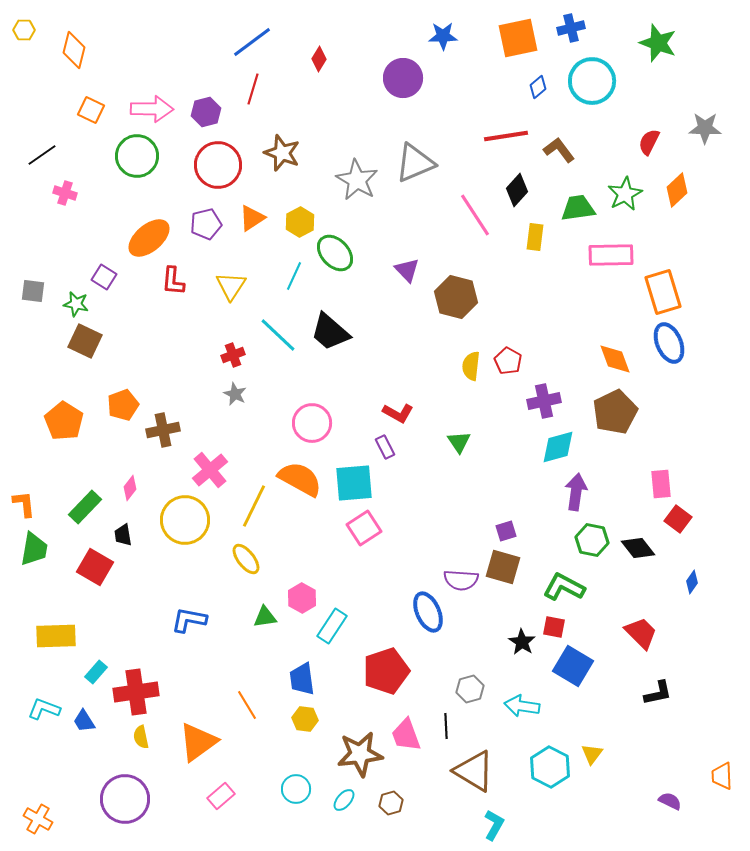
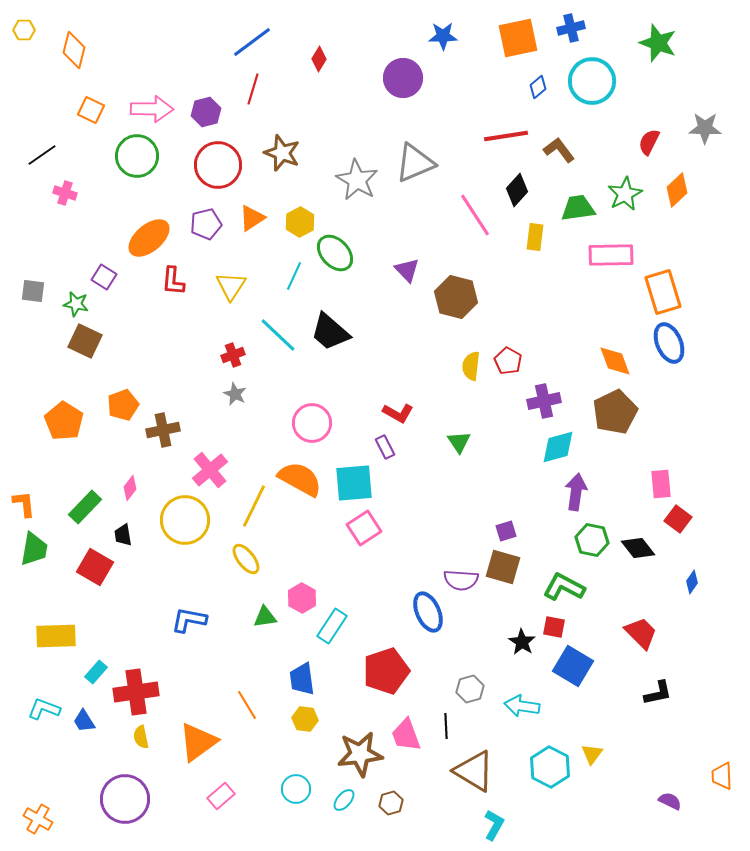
orange diamond at (615, 359): moved 2 px down
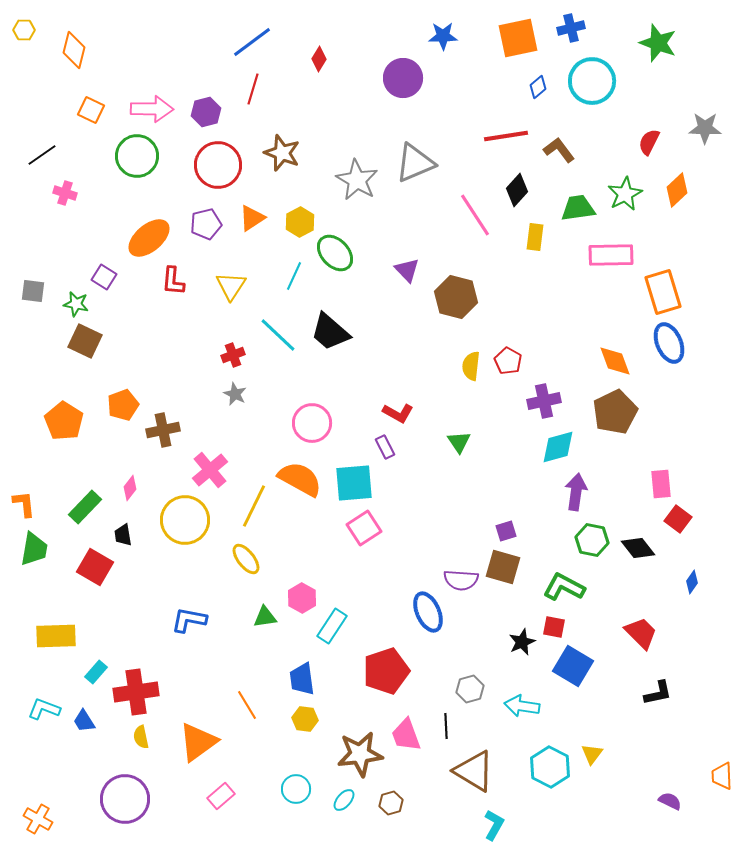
black star at (522, 642): rotated 16 degrees clockwise
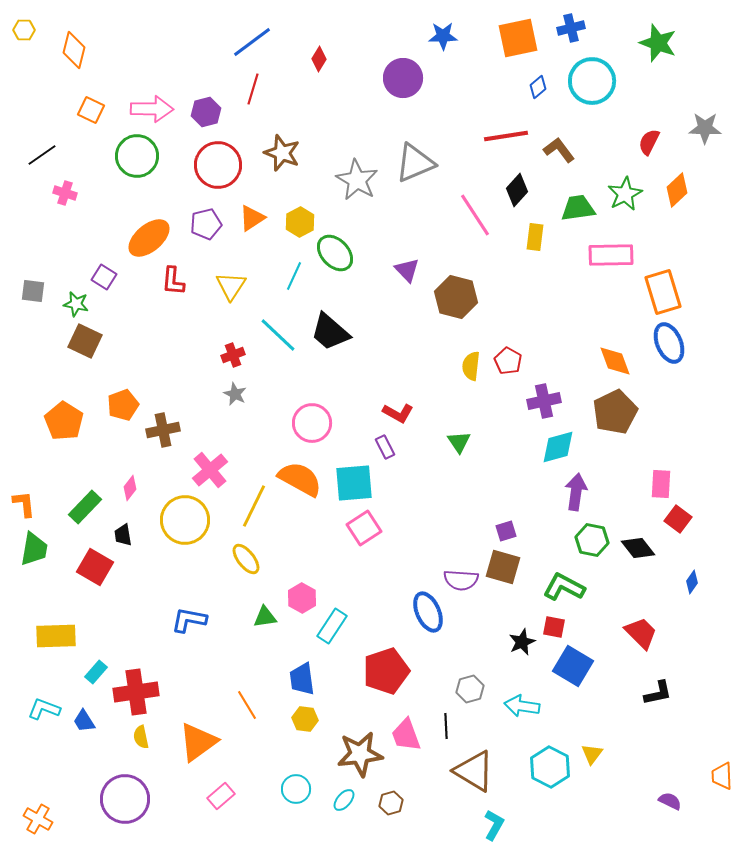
pink rectangle at (661, 484): rotated 8 degrees clockwise
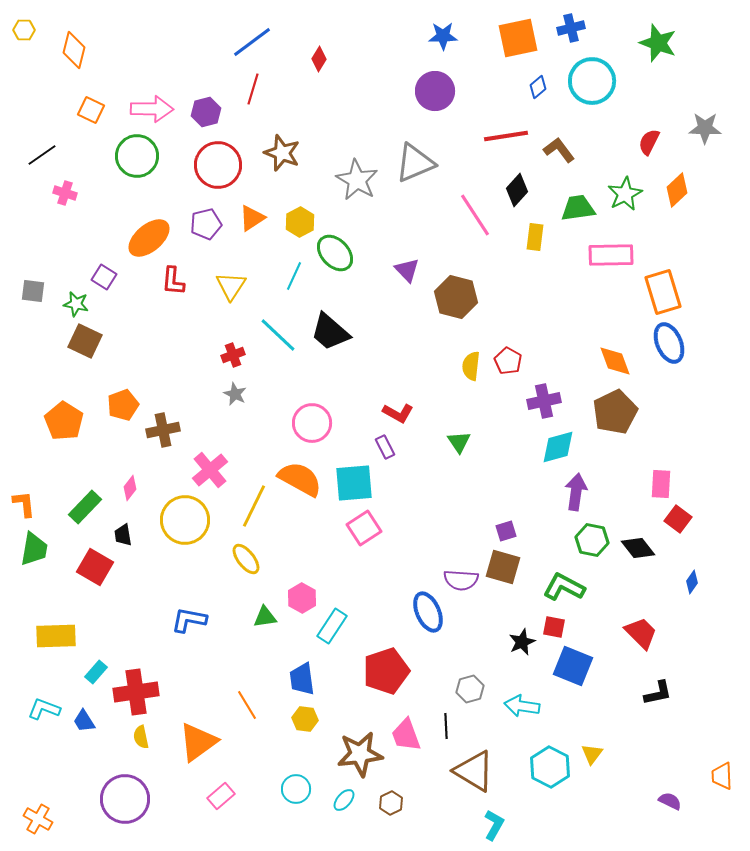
purple circle at (403, 78): moved 32 px right, 13 px down
blue square at (573, 666): rotated 9 degrees counterclockwise
brown hexagon at (391, 803): rotated 10 degrees counterclockwise
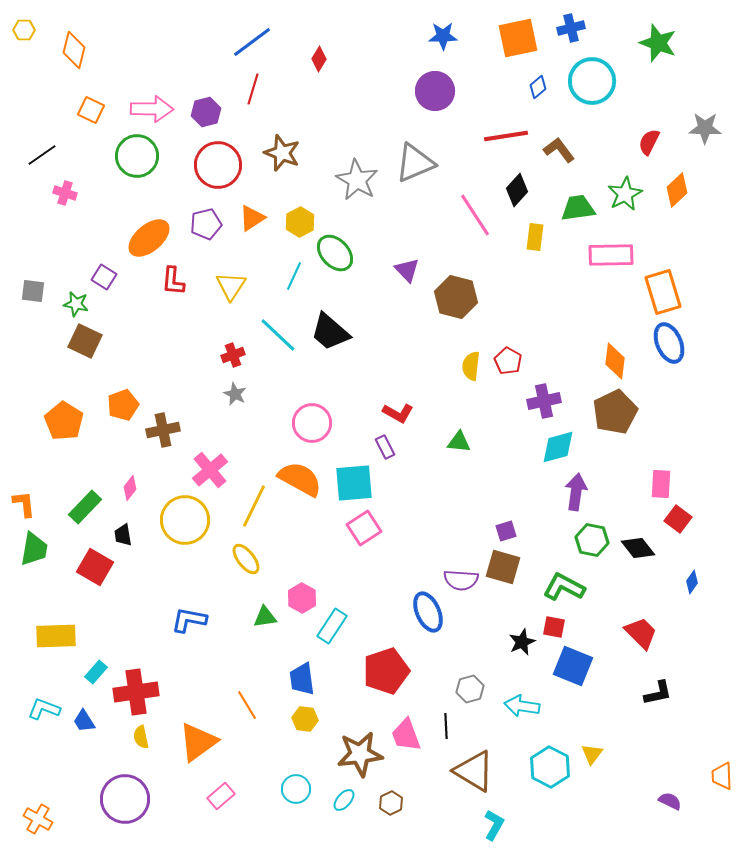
orange diamond at (615, 361): rotated 27 degrees clockwise
green triangle at (459, 442): rotated 50 degrees counterclockwise
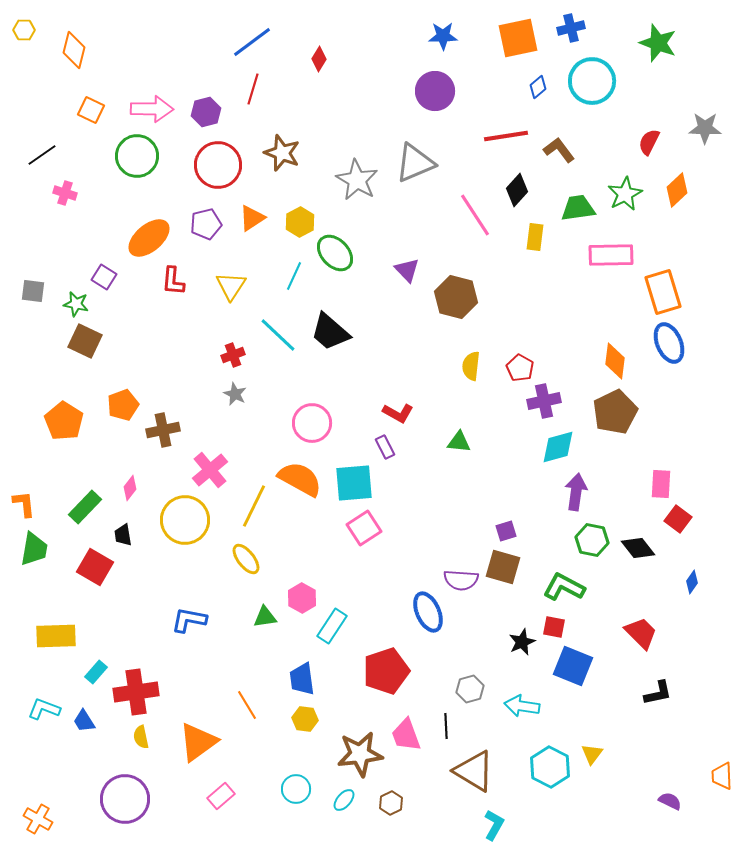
red pentagon at (508, 361): moved 12 px right, 7 px down
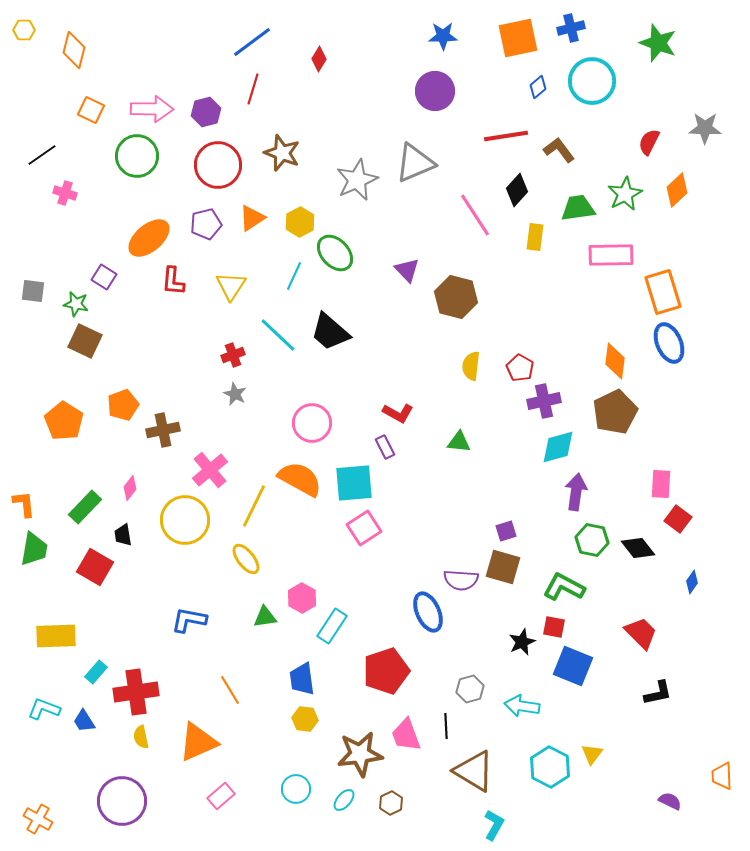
gray star at (357, 180): rotated 18 degrees clockwise
orange line at (247, 705): moved 17 px left, 15 px up
orange triangle at (198, 742): rotated 12 degrees clockwise
purple circle at (125, 799): moved 3 px left, 2 px down
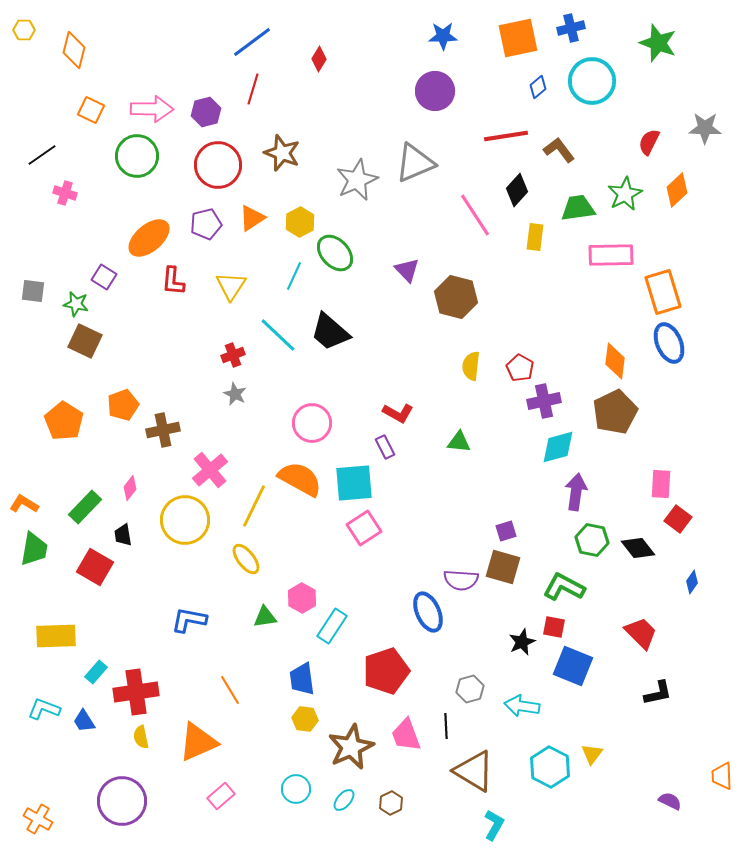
orange L-shape at (24, 504): rotated 52 degrees counterclockwise
brown star at (360, 754): moved 9 px left, 7 px up; rotated 18 degrees counterclockwise
